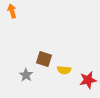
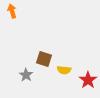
red star: rotated 24 degrees counterclockwise
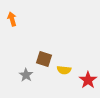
orange arrow: moved 8 px down
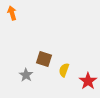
orange arrow: moved 6 px up
yellow semicircle: rotated 104 degrees clockwise
red star: moved 1 px down
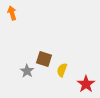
yellow semicircle: moved 2 px left
gray star: moved 1 px right, 4 px up
red star: moved 2 px left, 3 px down
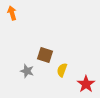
brown square: moved 1 px right, 4 px up
gray star: rotated 16 degrees counterclockwise
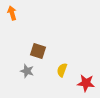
brown square: moved 7 px left, 4 px up
red star: moved 1 px up; rotated 30 degrees counterclockwise
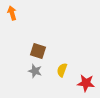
gray star: moved 8 px right
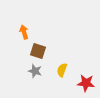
orange arrow: moved 12 px right, 19 px down
